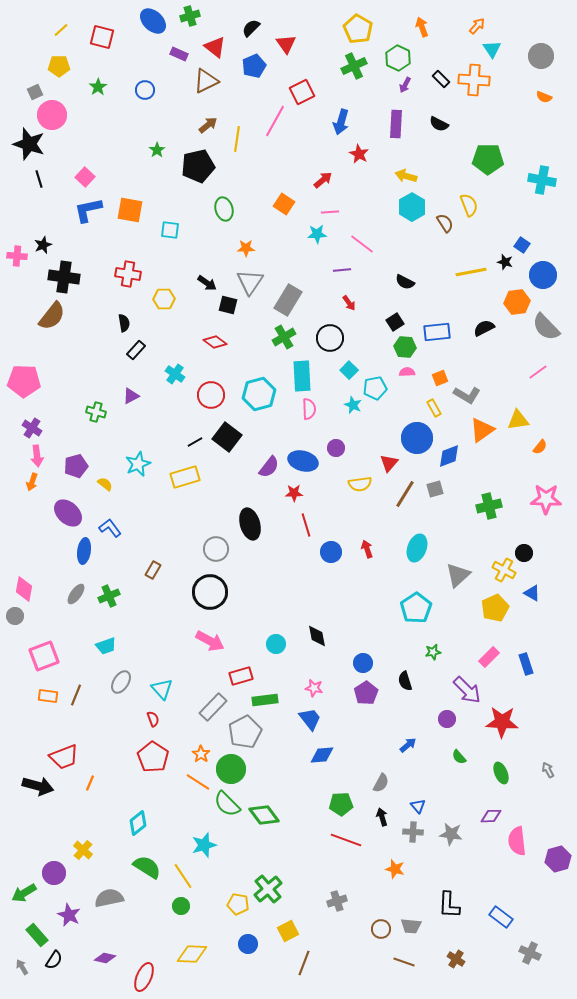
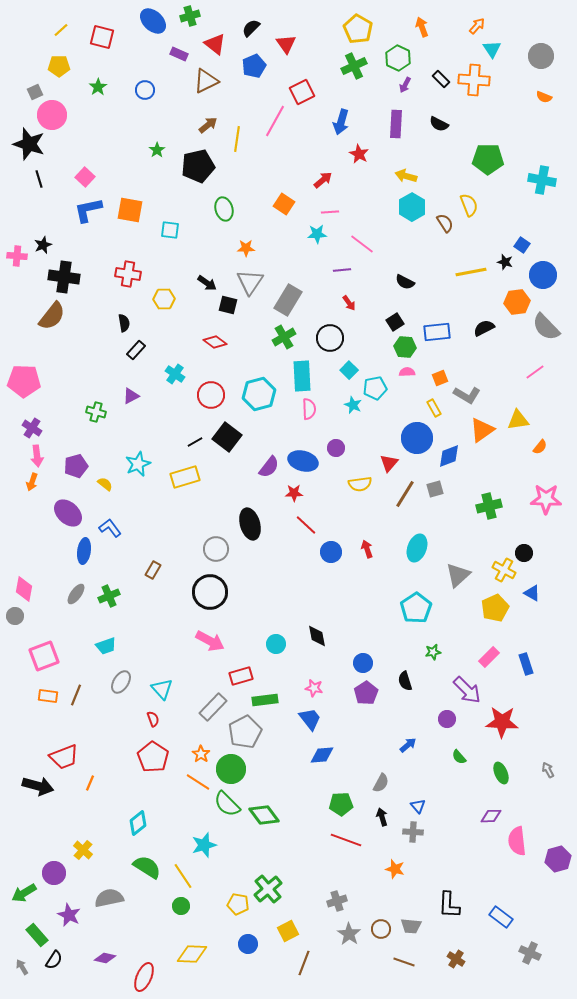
red triangle at (215, 47): moved 3 px up
pink line at (538, 372): moved 3 px left
red line at (306, 525): rotated 30 degrees counterclockwise
gray star at (451, 834): moved 102 px left, 100 px down; rotated 25 degrees clockwise
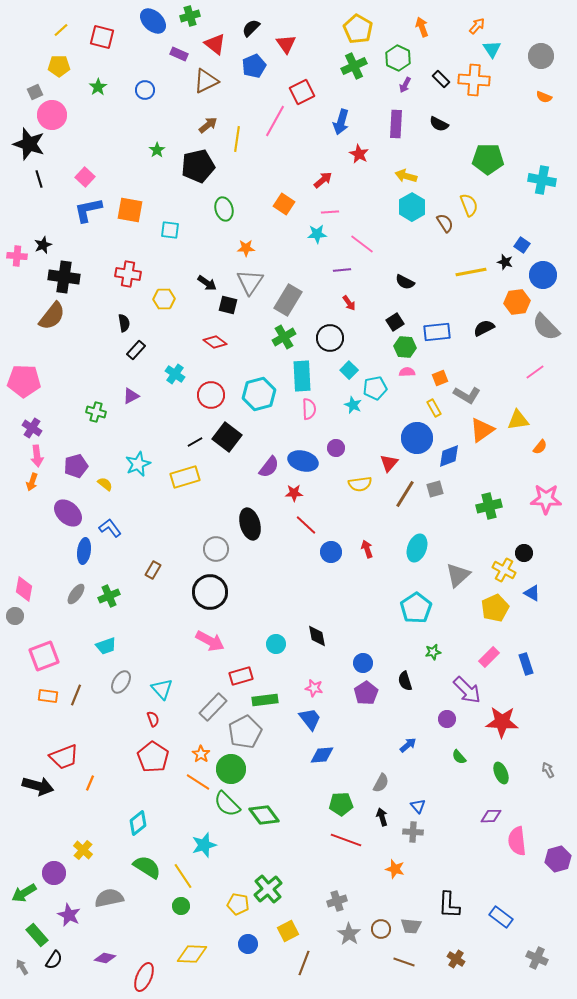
gray cross at (530, 953): moved 7 px right, 5 px down
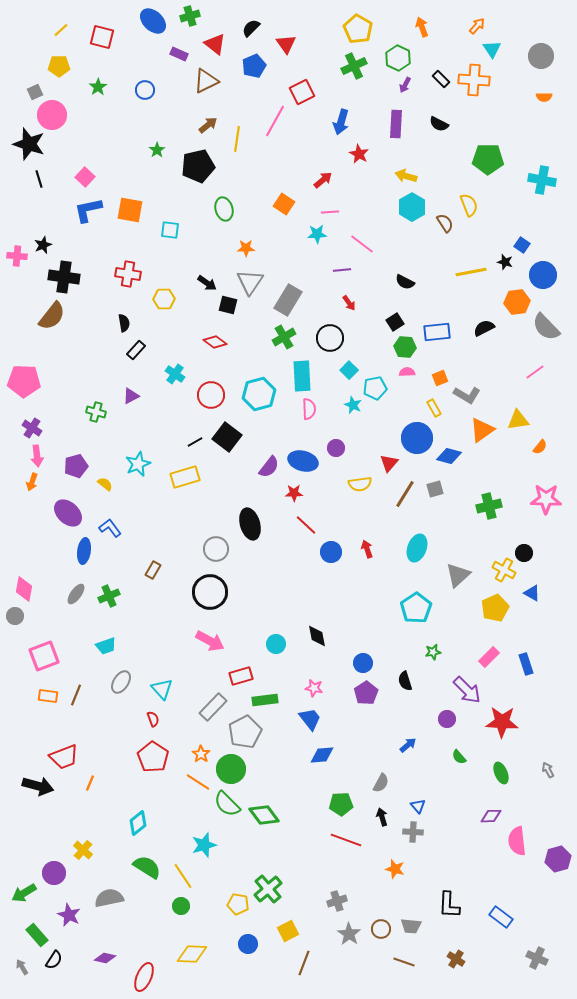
orange semicircle at (544, 97): rotated 21 degrees counterclockwise
blue diamond at (449, 456): rotated 35 degrees clockwise
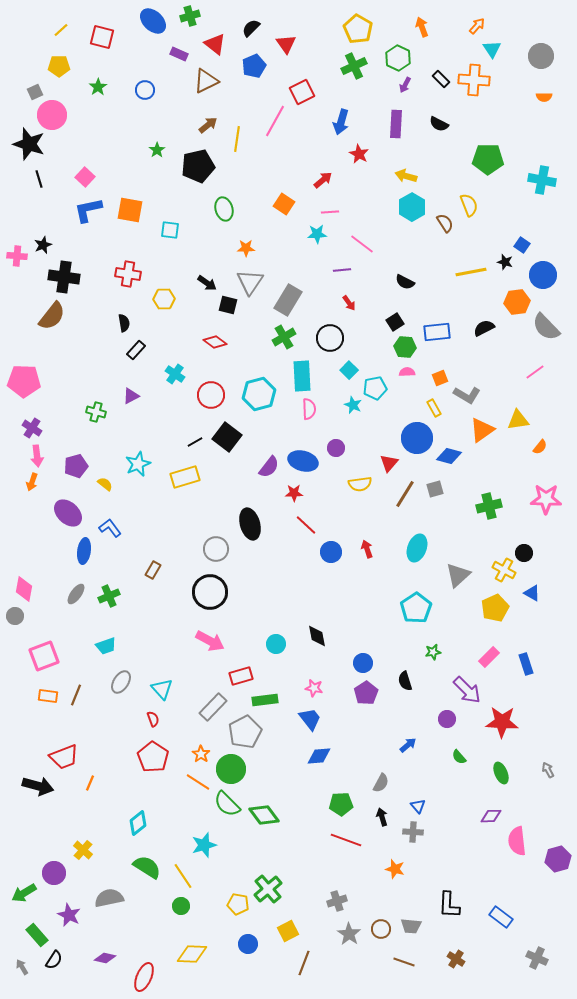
blue diamond at (322, 755): moved 3 px left, 1 px down
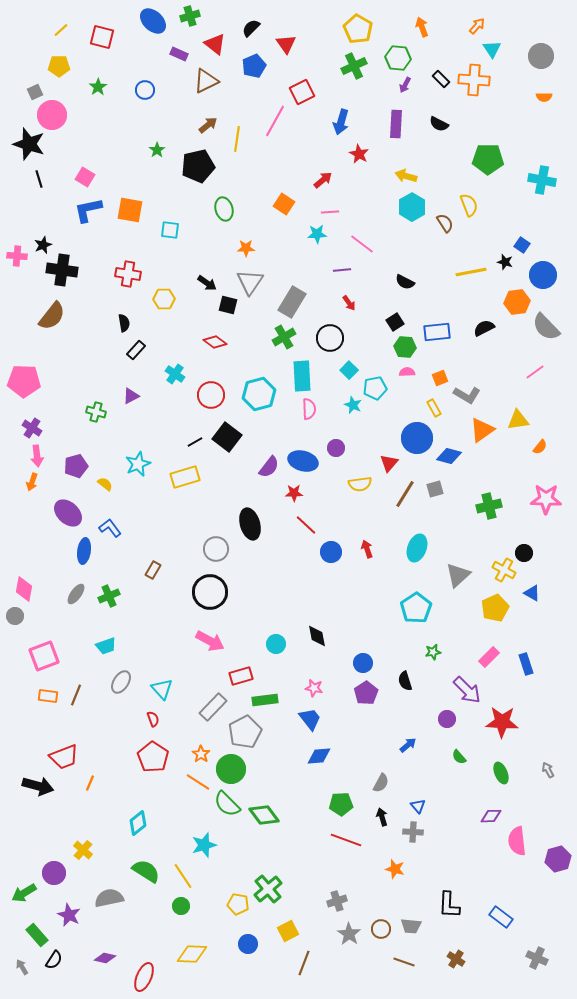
green hexagon at (398, 58): rotated 20 degrees counterclockwise
pink square at (85, 177): rotated 12 degrees counterclockwise
black cross at (64, 277): moved 2 px left, 7 px up
gray rectangle at (288, 300): moved 4 px right, 2 px down
green semicircle at (147, 867): moved 1 px left, 4 px down
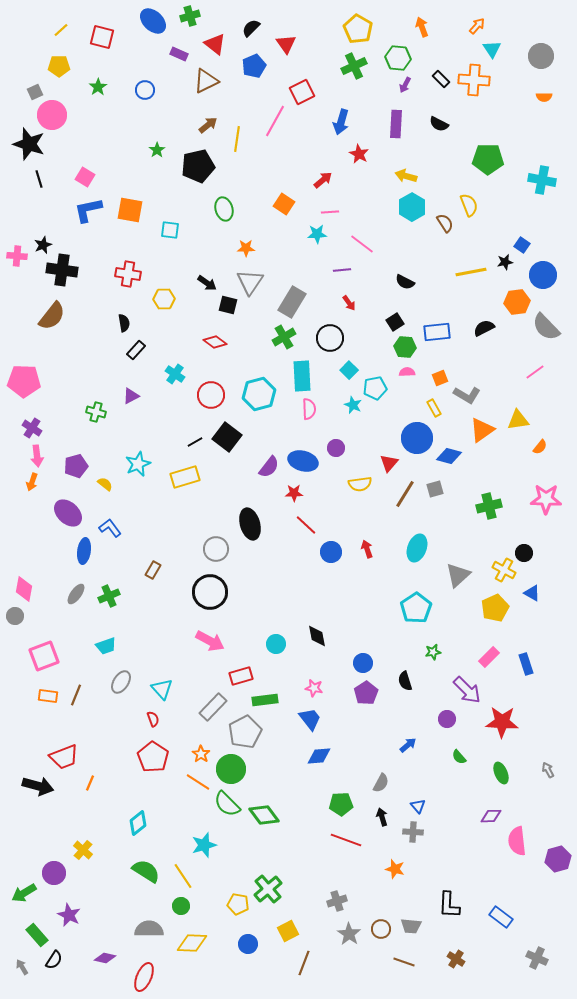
black star at (505, 262): rotated 28 degrees counterclockwise
gray semicircle at (109, 898): moved 40 px right, 31 px down; rotated 12 degrees clockwise
yellow diamond at (192, 954): moved 11 px up
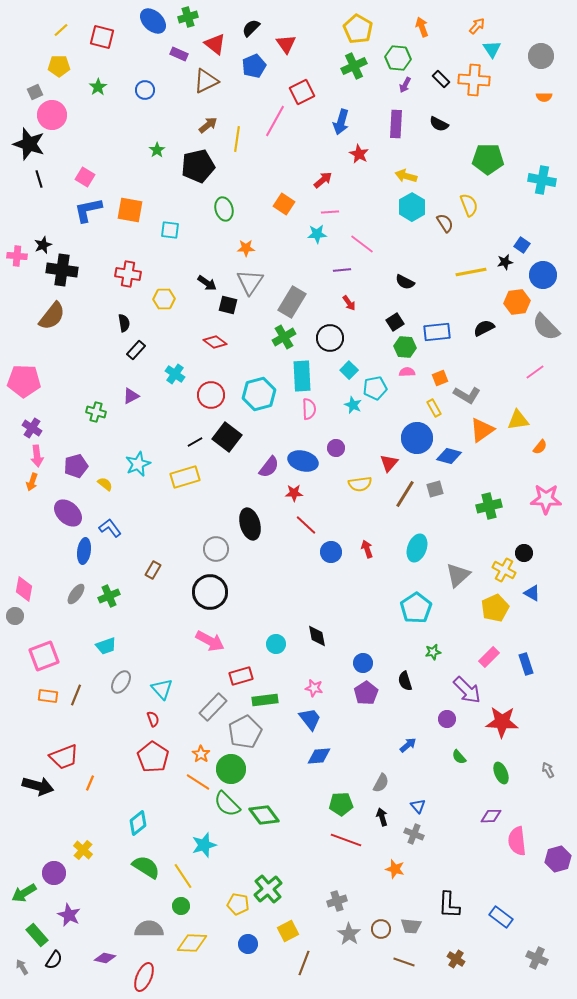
green cross at (190, 16): moved 2 px left, 1 px down
gray cross at (413, 832): moved 1 px right, 2 px down; rotated 18 degrees clockwise
green semicircle at (146, 871): moved 4 px up
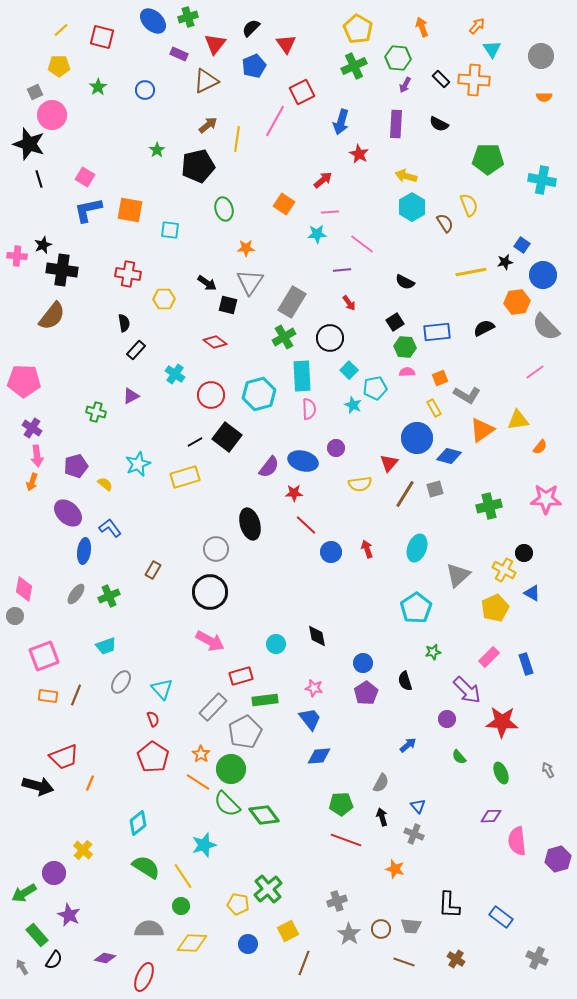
red triangle at (215, 44): rotated 30 degrees clockwise
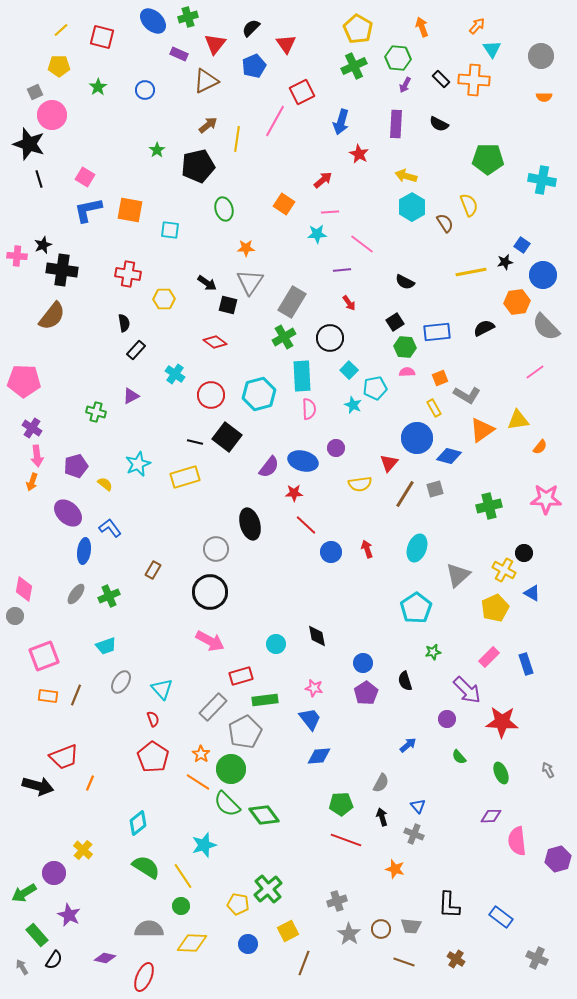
black line at (195, 442): rotated 42 degrees clockwise
